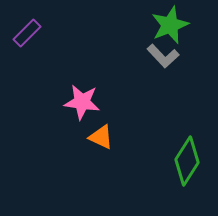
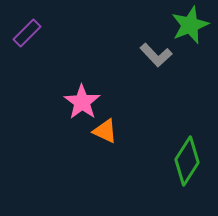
green star: moved 20 px right
gray L-shape: moved 7 px left, 1 px up
pink star: rotated 27 degrees clockwise
orange triangle: moved 4 px right, 6 px up
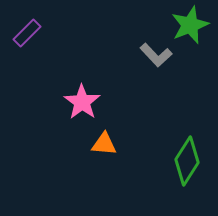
orange triangle: moved 1 px left, 13 px down; rotated 20 degrees counterclockwise
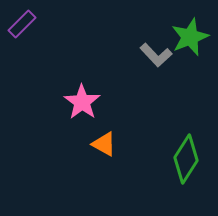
green star: moved 12 px down
purple rectangle: moved 5 px left, 9 px up
orange triangle: rotated 24 degrees clockwise
green diamond: moved 1 px left, 2 px up
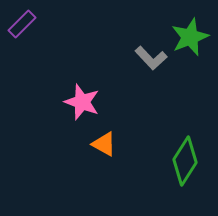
gray L-shape: moved 5 px left, 3 px down
pink star: rotated 15 degrees counterclockwise
green diamond: moved 1 px left, 2 px down
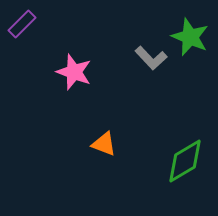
green star: rotated 27 degrees counterclockwise
pink star: moved 8 px left, 30 px up
orange triangle: rotated 8 degrees counterclockwise
green diamond: rotated 27 degrees clockwise
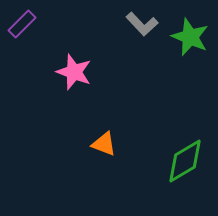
gray L-shape: moved 9 px left, 34 px up
